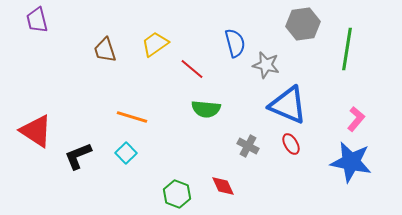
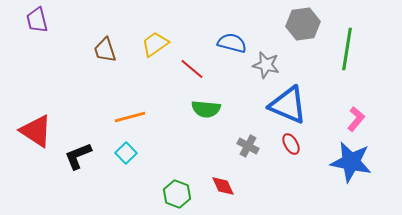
blue semicircle: moved 3 px left; rotated 60 degrees counterclockwise
orange line: moved 2 px left; rotated 32 degrees counterclockwise
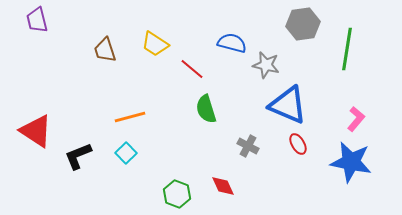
yellow trapezoid: rotated 112 degrees counterclockwise
green semicircle: rotated 68 degrees clockwise
red ellipse: moved 7 px right
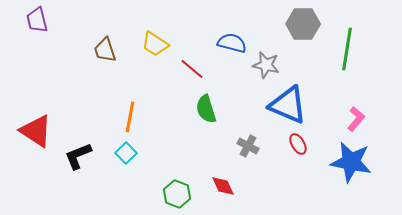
gray hexagon: rotated 8 degrees clockwise
orange line: rotated 64 degrees counterclockwise
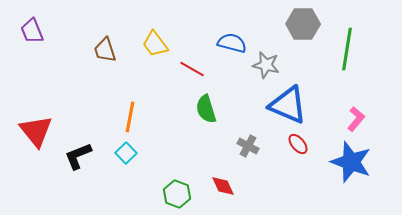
purple trapezoid: moved 5 px left, 11 px down; rotated 8 degrees counterclockwise
yellow trapezoid: rotated 20 degrees clockwise
red line: rotated 10 degrees counterclockwise
red triangle: rotated 18 degrees clockwise
red ellipse: rotated 10 degrees counterclockwise
blue star: rotated 9 degrees clockwise
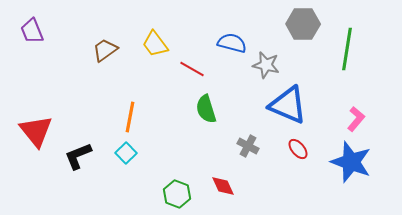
brown trapezoid: rotated 72 degrees clockwise
red ellipse: moved 5 px down
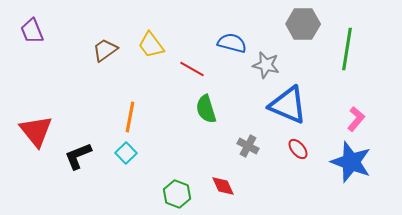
yellow trapezoid: moved 4 px left, 1 px down
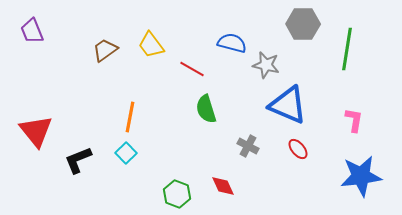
pink L-shape: moved 2 px left, 1 px down; rotated 30 degrees counterclockwise
black L-shape: moved 4 px down
blue star: moved 10 px right, 14 px down; rotated 27 degrees counterclockwise
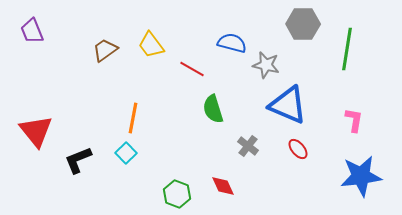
green semicircle: moved 7 px right
orange line: moved 3 px right, 1 px down
gray cross: rotated 10 degrees clockwise
